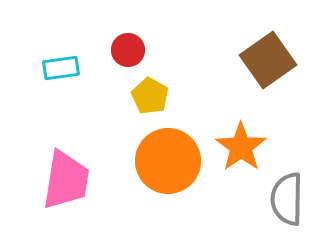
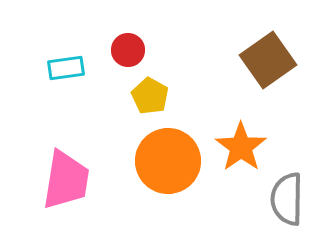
cyan rectangle: moved 5 px right
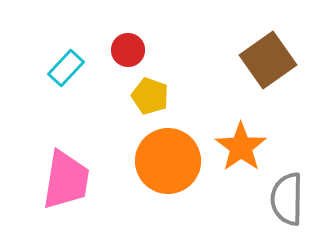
cyan rectangle: rotated 39 degrees counterclockwise
yellow pentagon: rotated 9 degrees counterclockwise
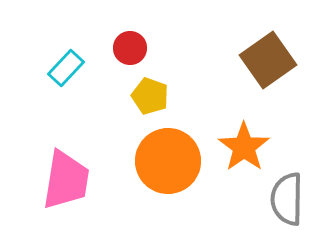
red circle: moved 2 px right, 2 px up
orange star: moved 3 px right
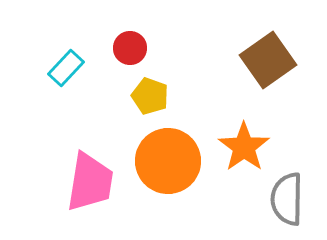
pink trapezoid: moved 24 px right, 2 px down
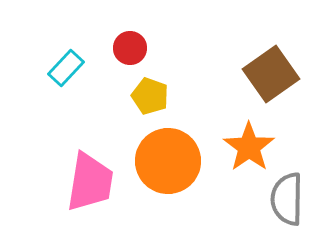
brown square: moved 3 px right, 14 px down
orange star: moved 5 px right
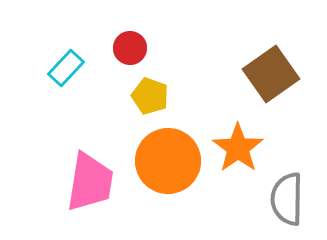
orange star: moved 11 px left, 1 px down
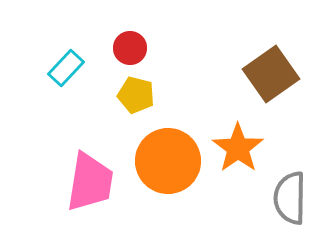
yellow pentagon: moved 14 px left, 1 px up; rotated 6 degrees counterclockwise
gray semicircle: moved 3 px right, 1 px up
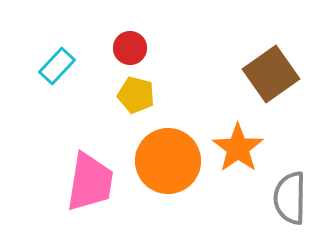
cyan rectangle: moved 9 px left, 2 px up
